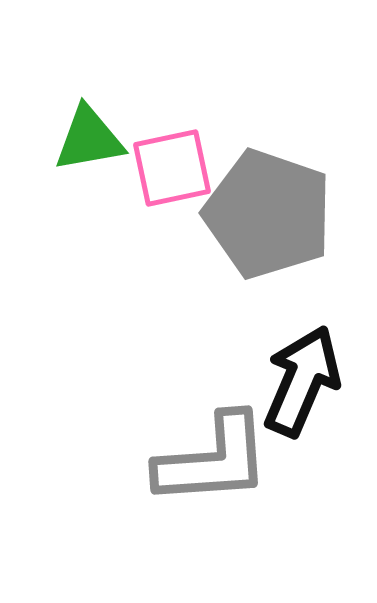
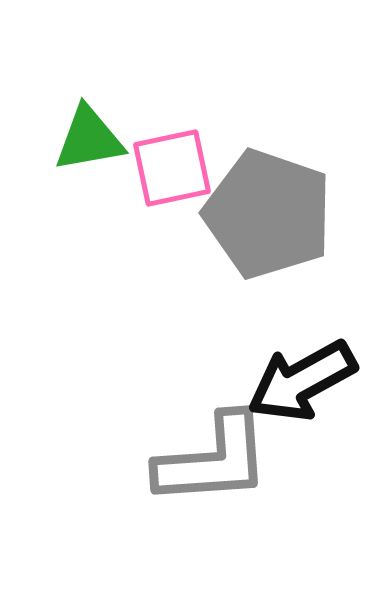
black arrow: rotated 142 degrees counterclockwise
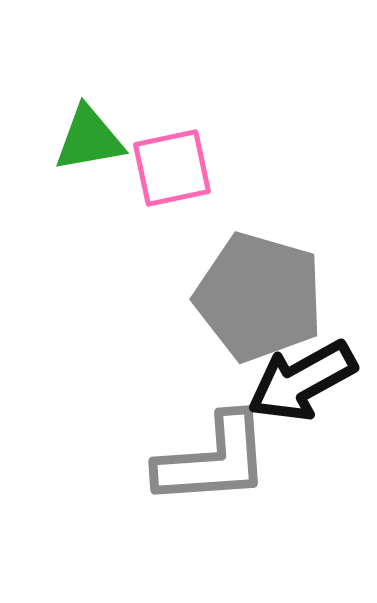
gray pentagon: moved 9 px left, 83 px down; rotated 3 degrees counterclockwise
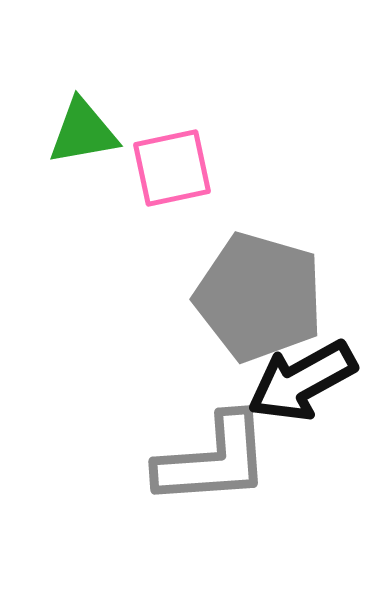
green triangle: moved 6 px left, 7 px up
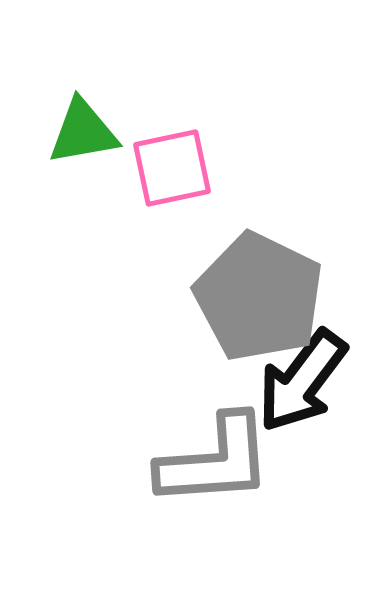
gray pentagon: rotated 10 degrees clockwise
black arrow: rotated 24 degrees counterclockwise
gray L-shape: moved 2 px right, 1 px down
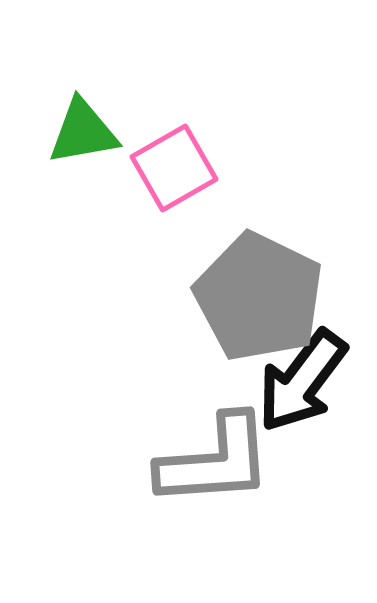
pink square: moved 2 px right; rotated 18 degrees counterclockwise
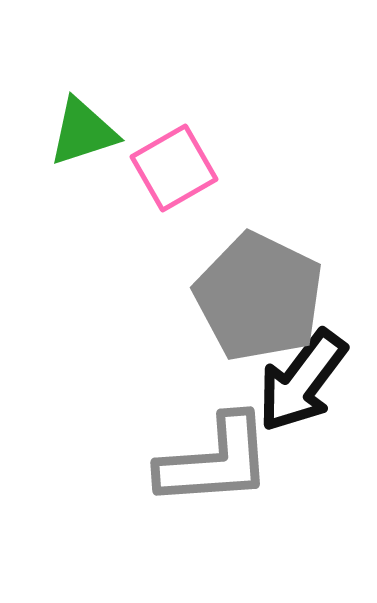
green triangle: rotated 8 degrees counterclockwise
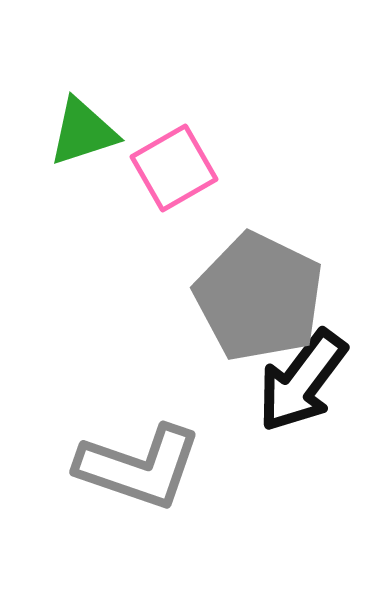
gray L-shape: moved 76 px left, 6 px down; rotated 23 degrees clockwise
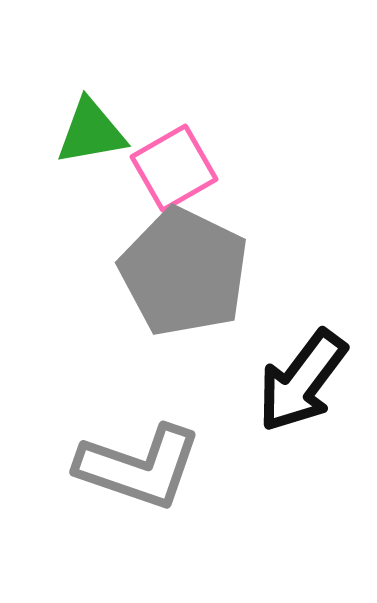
green triangle: moved 8 px right; rotated 8 degrees clockwise
gray pentagon: moved 75 px left, 25 px up
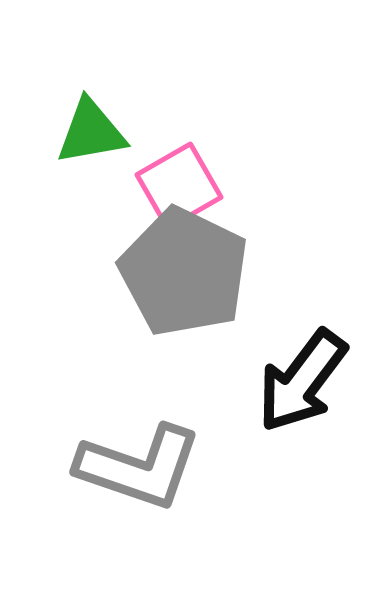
pink square: moved 5 px right, 18 px down
